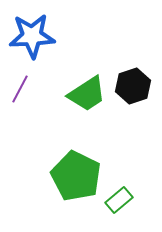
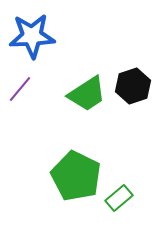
purple line: rotated 12 degrees clockwise
green rectangle: moved 2 px up
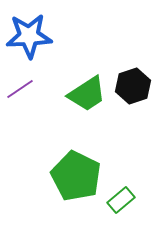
blue star: moved 3 px left
purple line: rotated 16 degrees clockwise
green rectangle: moved 2 px right, 2 px down
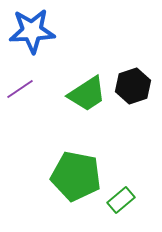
blue star: moved 3 px right, 5 px up
green pentagon: rotated 15 degrees counterclockwise
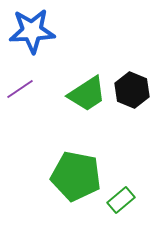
black hexagon: moved 1 px left, 4 px down; rotated 20 degrees counterclockwise
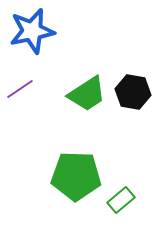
blue star: rotated 9 degrees counterclockwise
black hexagon: moved 1 px right, 2 px down; rotated 12 degrees counterclockwise
green pentagon: rotated 9 degrees counterclockwise
